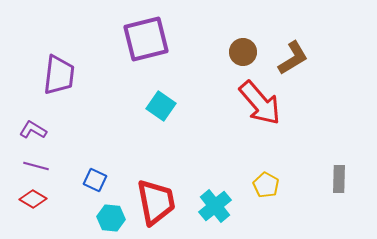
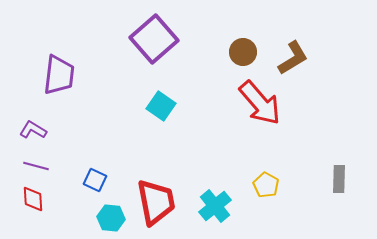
purple square: moved 8 px right; rotated 27 degrees counterclockwise
red diamond: rotated 56 degrees clockwise
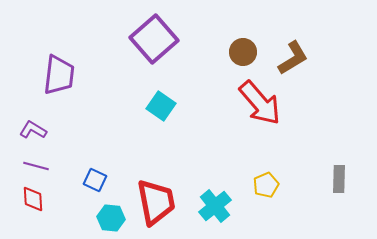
yellow pentagon: rotated 20 degrees clockwise
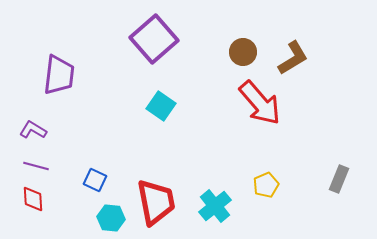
gray rectangle: rotated 20 degrees clockwise
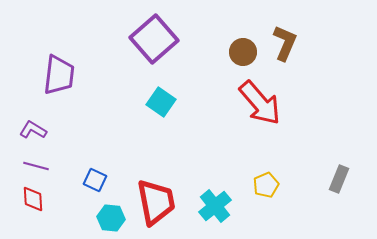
brown L-shape: moved 8 px left, 15 px up; rotated 36 degrees counterclockwise
cyan square: moved 4 px up
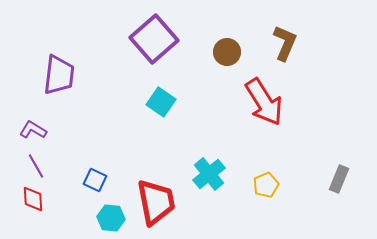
brown circle: moved 16 px left
red arrow: moved 4 px right, 1 px up; rotated 9 degrees clockwise
purple line: rotated 45 degrees clockwise
cyan cross: moved 6 px left, 32 px up
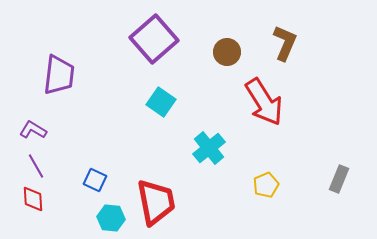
cyan cross: moved 26 px up
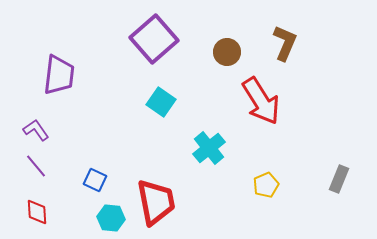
red arrow: moved 3 px left, 1 px up
purple L-shape: moved 3 px right; rotated 24 degrees clockwise
purple line: rotated 10 degrees counterclockwise
red diamond: moved 4 px right, 13 px down
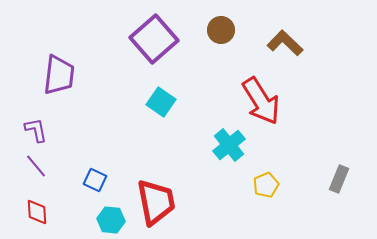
brown L-shape: rotated 69 degrees counterclockwise
brown circle: moved 6 px left, 22 px up
purple L-shape: rotated 24 degrees clockwise
cyan cross: moved 20 px right, 3 px up
cyan hexagon: moved 2 px down
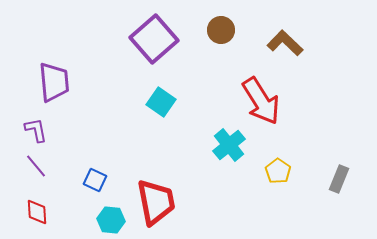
purple trapezoid: moved 5 px left, 7 px down; rotated 12 degrees counterclockwise
yellow pentagon: moved 12 px right, 14 px up; rotated 15 degrees counterclockwise
